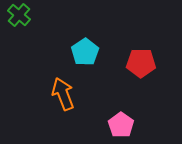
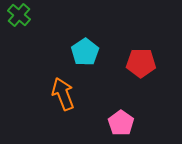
pink pentagon: moved 2 px up
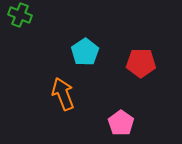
green cross: moved 1 px right; rotated 20 degrees counterclockwise
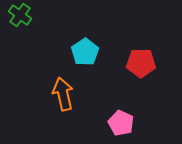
green cross: rotated 15 degrees clockwise
orange arrow: rotated 8 degrees clockwise
pink pentagon: rotated 10 degrees counterclockwise
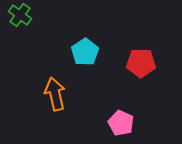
orange arrow: moved 8 px left
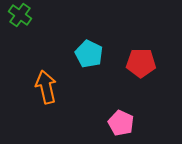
cyan pentagon: moved 4 px right, 2 px down; rotated 12 degrees counterclockwise
orange arrow: moved 9 px left, 7 px up
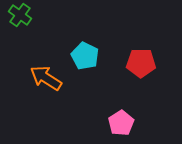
cyan pentagon: moved 4 px left, 2 px down
orange arrow: moved 9 px up; rotated 44 degrees counterclockwise
pink pentagon: rotated 15 degrees clockwise
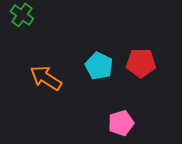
green cross: moved 2 px right
cyan pentagon: moved 14 px right, 10 px down
pink pentagon: rotated 15 degrees clockwise
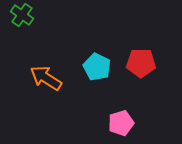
cyan pentagon: moved 2 px left, 1 px down
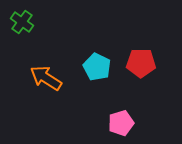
green cross: moved 7 px down
